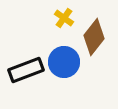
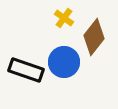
black rectangle: rotated 40 degrees clockwise
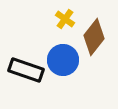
yellow cross: moved 1 px right, 1 px down
blue circle: moved 1 px left, 2 px up
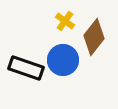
yellow cross: moved 2 px down
black rectangle: moved 2 px up
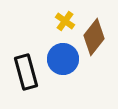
blue circle: moved 1 px up
black rectangle: moved 4 px down; rotated 56 degrees clockwise
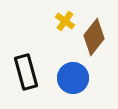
blue circle: moved 10 px right, 19 px down
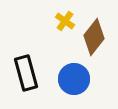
black rectangle: moved 1 px down
blue circle: moved 1 px right, 1 px down
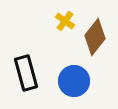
brown diamond: moved 1 px right
blue circle: moved 2 px down
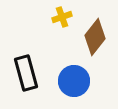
yellow cross: moved 3 px left, 4 px up; rotated 36 degrees clockwise
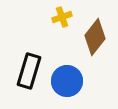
black rectangle: moved 3 px right, 2 px up; rotated 32 degrees clockwise
blue circle: moved 7 px left
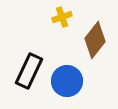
brown diamond: moved 3 px down
black rectangle: rotated 8 degrees clockwise
